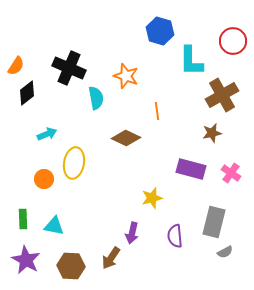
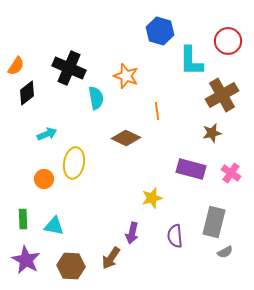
red circle: moved 5 px left
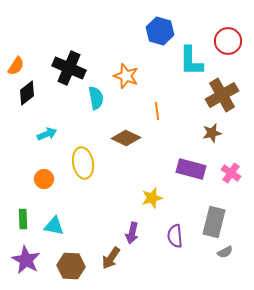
yellow ellipse: moved 9 px right; rotated 20 degrees counterclockwise
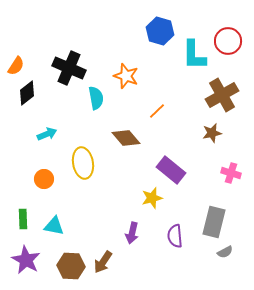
cyan L-shape: moved 3 px right, 6 px up
orange line: rotated 54 degrees clockwise
brown diamond: rotated 24 degrees clockwise
purple rectangle: moved 20 px left, 1 px down; rotated 24 degrees clockwise
pink cross: rotated 18 degrees counterclockwise
brown arrow: moved 8 px left, 4 px down
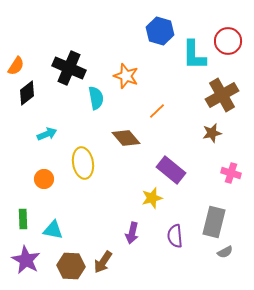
cyan triangle: moved 1 px left, 4 px down
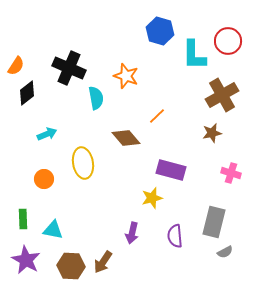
orange line: moved 5 px down
purple rectangle: rotated 24 degrees counterclockwise
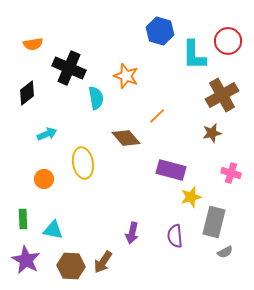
orange semicircle: moved 17 px right, 22 px up; rotated 48 degrees clockwise
yellow star: moved 39 px right, 1 px up
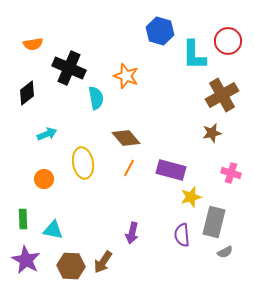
orange line: moved 28 px left, 52 px down; rotated 18 degrees counterclockwise
purple semicircle: moved 7 px right, 1 px up
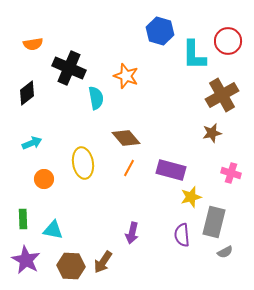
cyan arrow: moved 15 px left, 9 px down
